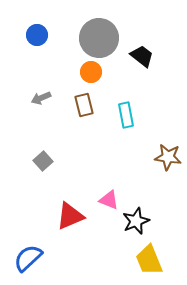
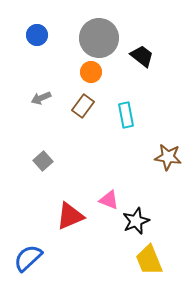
brown rectangle: moved 1 px left, 1 px down; rotated 50 degrees clockwise
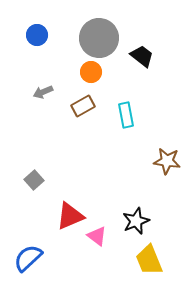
gray arrow: moved 2 px right, 6 px up
brown rectangle: rotated 25 degrees clockwise
brown star: moved 1 px left, 4 px down
gray square: moved 9 px left, 19 px down
pink triangle: moved 12 px left, 36 px down; rotated 15 degrees clockwise
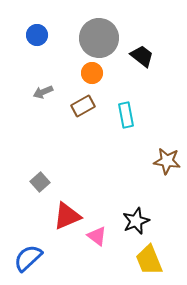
orange circle: moved 1 px right, 1 px down
gray square: moved 6 px right, 2 px down
red triangle: moved 3 px left
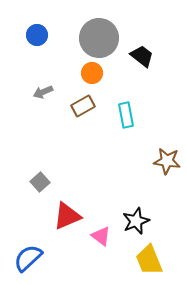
pink triangle: moved 4 px right
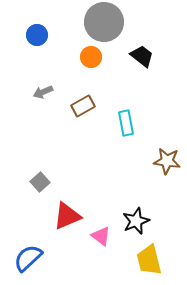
gray circle: moved 5 px right, 16 px up
orange circle: moved 1 px left, 16 px up
cyan rectangle: moved 8 px down
yellow trapezoid: rotated 8 degrees clockwise
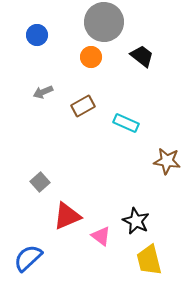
cyan rectangle: rotated 55 degrees counterclockwise
black star: rotated 24 degrees counterclockwise
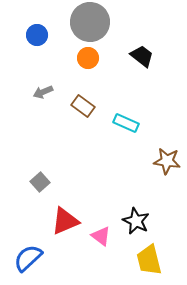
gray circle: moved 14 px left
orange circle: moved 3 px left, 1 px down
brown rectangle: rotated 65 degrees clockwise
red triangle: moved 2 px left, 5 px down
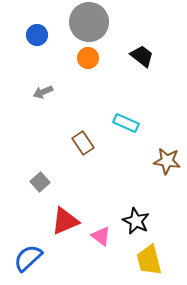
gray circle: moved 1 px left
brown rectangle: moved 37 px down; rotated 20 degrees clockwise
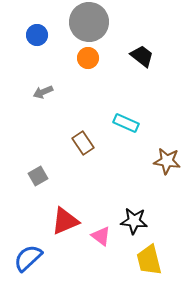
gray square: moved 2 px left, 6 px up; rotated 12 degrees clockwise
black star: moved 2 px left; rotated 20 degrees counterclockwise
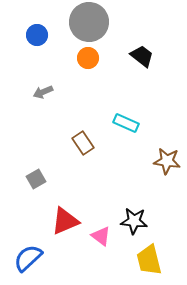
gray square: moved 2 px left, 3 px down
